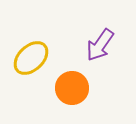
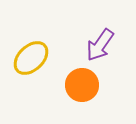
orange circle: moved 10 px right, 3 px up
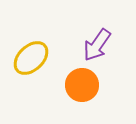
purple arrow: moved 3 px left
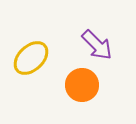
purple arrow: rotated 80 degrees counterclockwise
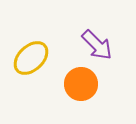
orange circle: moved 1 px left, 1 px up
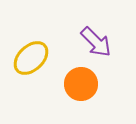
purple arrow: moved 1 px left, 3 px up
